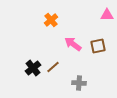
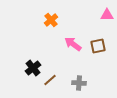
brown line: moved 3 px left, 13 px down
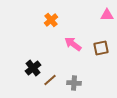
brown square: moved 3 px right, 2 px down
gray cross: moved 5 px left
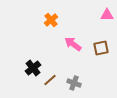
gray cross: rotated 16 degrees clockwise
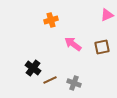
pink triangle: rotated 24 degrees counterclockwise
orange cross: rotated 24 degrees clockwise
brown square: moved 1 px right, 1 px up
black cross: rotated 14 degrees counterclockwise
brown line: rotated 16 degrees clockwise
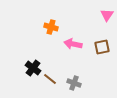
pink triangle: rotated 32 degrees counterclockwise
orange cross: moved 7 px down; rotated 32 degrees clockwise
pink arrow: rotated 24 degrees counterclockwise
brown line: moved 1 px up; rotated 64 degrees clockwise
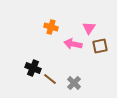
pink triangle: moved 18 px left, 13 px down
brown square: moved 2 px left, 1 px up
black cross: rotated 14 degrees counterclockwise
gray cross: rotated 24 degrees clockwise
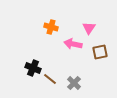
brown square: moved 6 px down
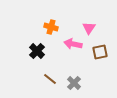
black cross: moved 4 px right, 17 px up; rotated 21 degrees clockwise
